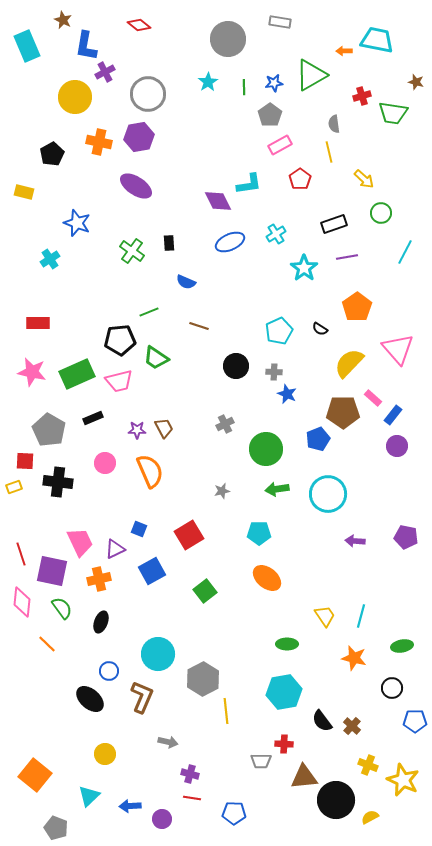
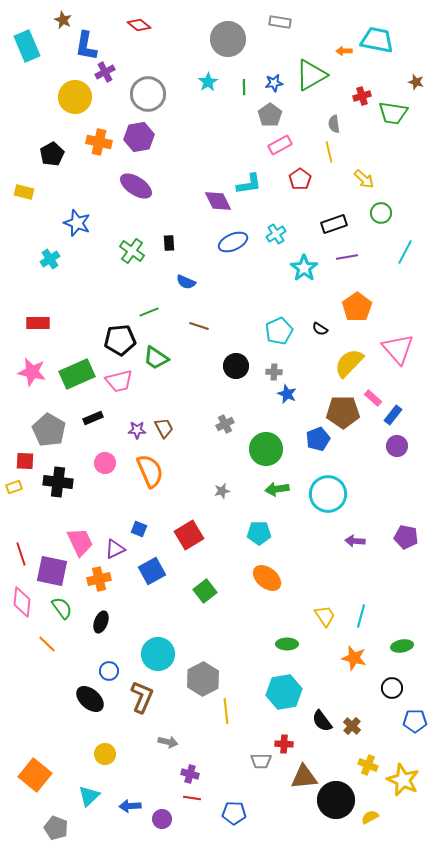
blue ellipse at (230, 242): moved 3 px right
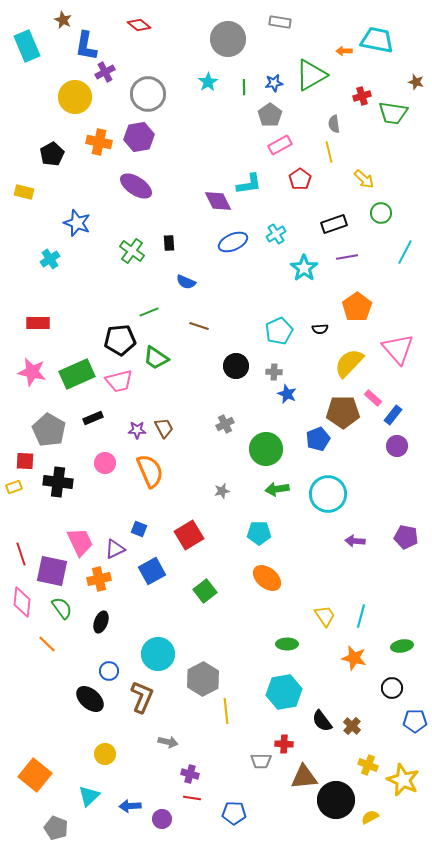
black semicircle at (320, 329): rotated 35 degrees counterclockwise
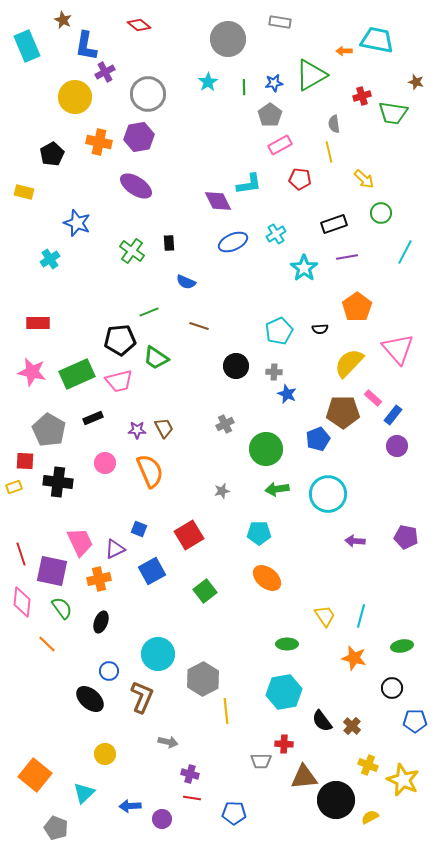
red pentagon at (300, 179): rotated 30 degrees counterclockwise
cyan triangle at (89, 796): moved 5 px left, 3 px up
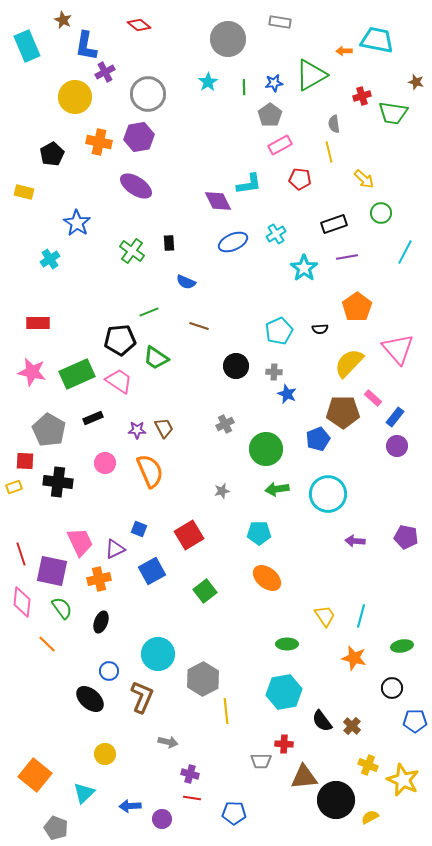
blue star at (77, 223): rotated 12 degrees clockwise
pink trapezoid at (119, 381): rotated 132 degrees counterclockwise
blue rectangle at (393, 415): moved 2 px right, 2 px down
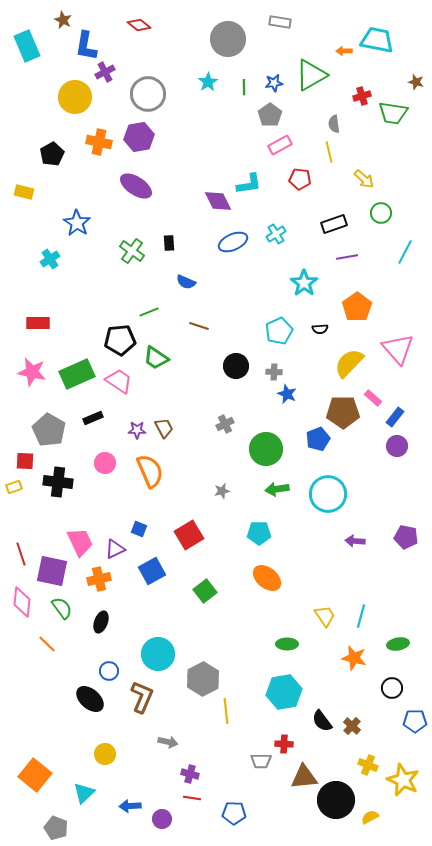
cyan star at (304, 268): moved 15 px down
green ellipse at (402, 646): moved 4 px left, 2 px up
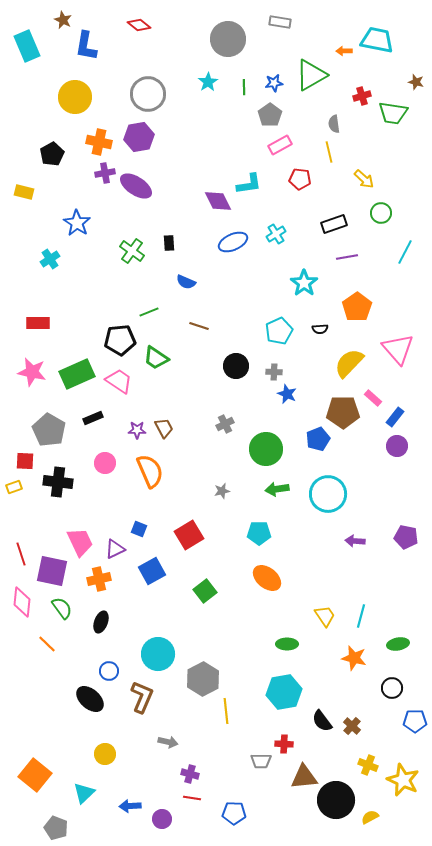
purple cross at (105, 72): moved 101 px down; rotated 18 degrees clockwise
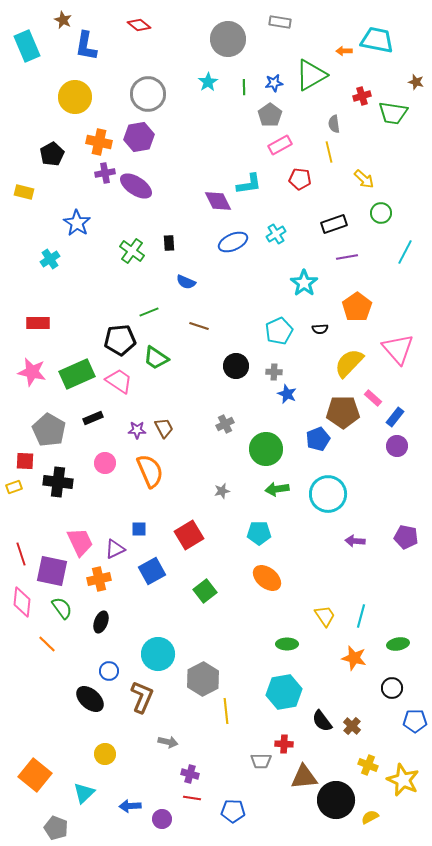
blue square at (139, 529): rotated 21 degrees counterclockwise
blue pentagon at (234, 813): moved 1 px left, 2 px up
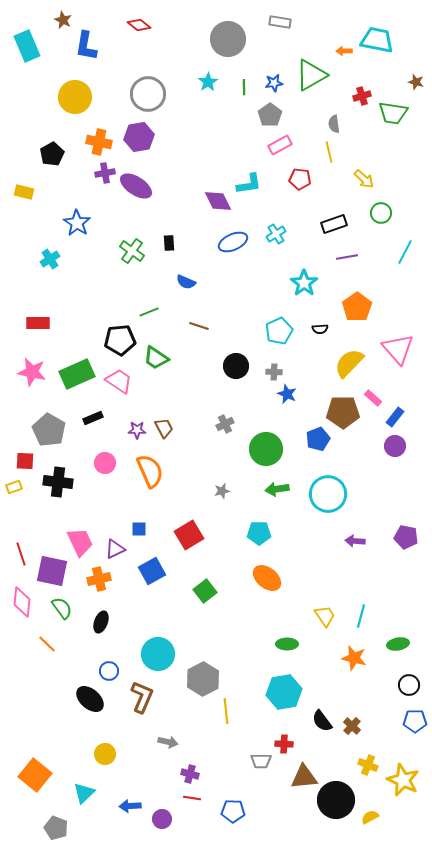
purple circle at (397, 446): moved 2 px left
black circle at (392, 688): moved 17 px right, 3 px up
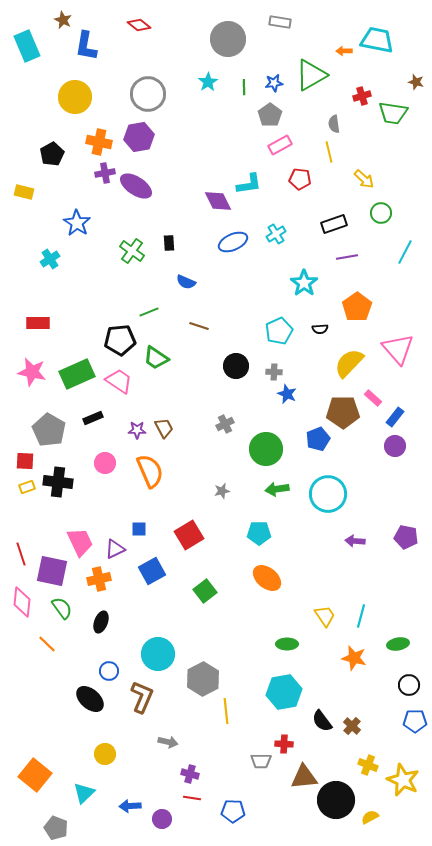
yellow rectangle at (14, 487): moved 13 px right
